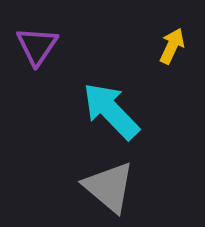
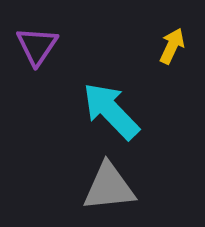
gray triangle: rotated 46 degrees counterclockwise
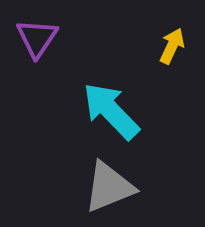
purple triangle: moved 8 px up
gray triangle: rotated 16 degrees counterclockwise
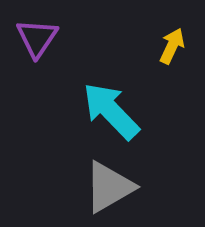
gray triangle: rotated 8 degrees counterclockwise
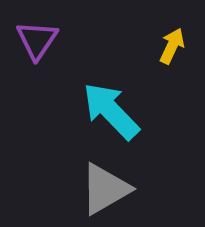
purple triangle: moved 2 px down
gray triangle: moved 4 px left, 2 px down
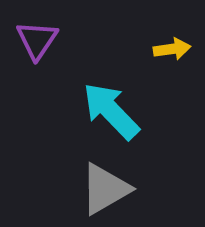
yellow arrow: moved 3 px down; rotated 57 degrees clockwise
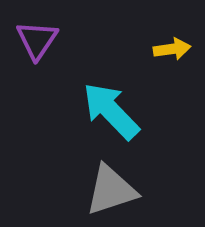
gray triangle: moved 6 px right, 1 px down; rotated 12 degrees clockwise
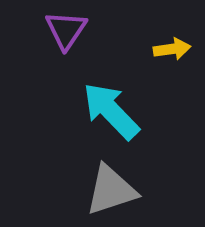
purple triangle: moved 29 px right, 10 px up
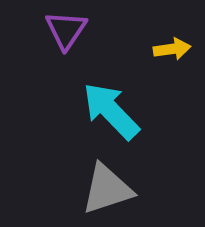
gray triangle: moved 4 px left, 1 px up
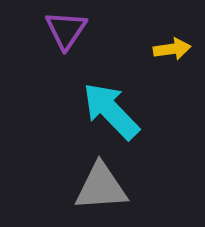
gray triangle: moved 6 px left, 2 px up; rotated 14 degrees clockwise
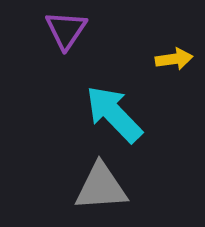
yellow arrow: moved 2 px right, 10 px down
cyan arrow: moved 3 px right, 3 px down
